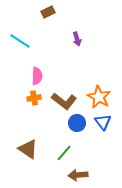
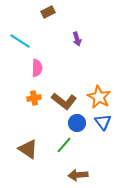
pink semicircle: moved 8 px up
green line: moved 8 px up
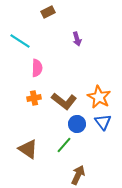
blue circle: moved 1 px down
brown arrow: rotated 120 degrees clockwise
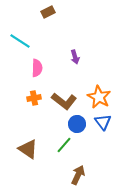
purple arrow: moved 2 px left, 18 px down
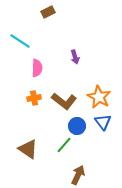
blue circle: moved 2 px down
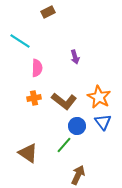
brown triangle: moved 4 px down
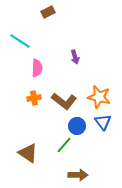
orange star: rotated 15 degrees counterclockwise
brown arrow: rotated 66 degrees clockwise
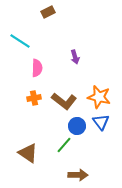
blue triangle: moved 2 px left
